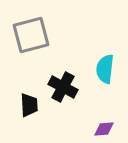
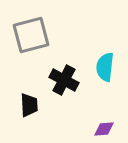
cyan semicircle: moved 2 px up
black cross: moved 1 px right, 7 px up
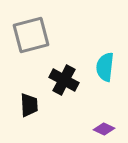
purple diamond: rotated 30 degrees clockwise
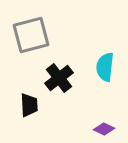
black cross: moved 5 px left, 2 px up; rotated 24 degrees clockwise
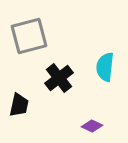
gray square: moved 2 px left, 1 px down
black trapezoid: moved 10 px left; rotated 15 degrees clockwise
purple diamond: moved 12 px left, 3 px up
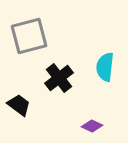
black trapezoid: rotated 65 degrees counterclockwise
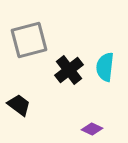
gray square: moved 4 px down
black cross: moved 10 px right, 8 px up
purple diamond: moved 3 px down
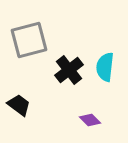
purple diamond: moved 2 px left, 9 px up; rotated 20 degrees clockwise
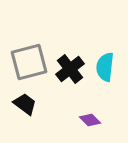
gray square: moved 22 px down
black cross: moved 1 px right, 1 px up
black trapezoid: moved 6 px right, 1 px up
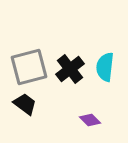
gray square: moved 5 px down
